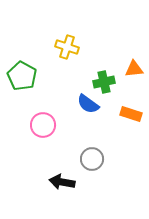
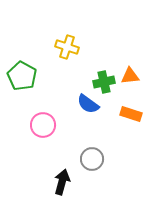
orange triangle: moved 4 px left, 7 px down
black arrow: rotated 95 degrees clockwise
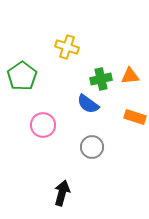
green pentagon: rotated 8 degrees clockwise
green cross: moved 3 px left, 3 px up
orange rectangle: moved 4 px right, 3 px down
gray circle: moved 12 px up
black arrow: moved 11 px down
